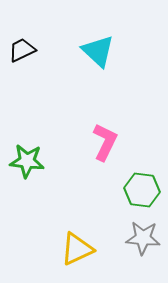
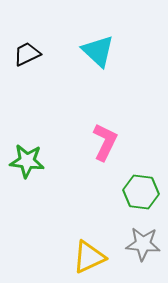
black trapezoid: moved 5 px right, 4 px down
green hexagon: moved 1 px left, 2 px down
gray star: moved 6 px down
yellow triangle: moved 12 px right, 8 px down
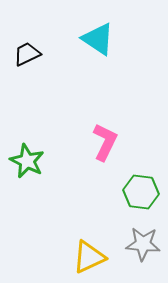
cyan triangle: moved 12 px up; rotated 9 degrees counterclockwise
green star: rotated 20 degrees clockwise
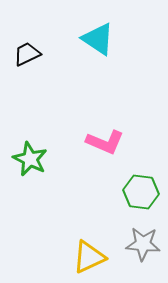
pink L-shape: rotated 87 degrees clockwise
green star: moved 3 px right, 2 px up
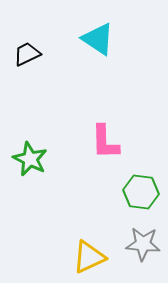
pink L-shape: rotated 66 degrees clockwise
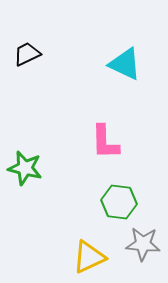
cyan triangle: moved 27 px right, 25 px down; rotated 9 degrees counterclockwise
green star: moved 5 px left, 9 px down; rotated 12 degrees counterclockwise
green hexagon: moved 22 px left, 10 px down
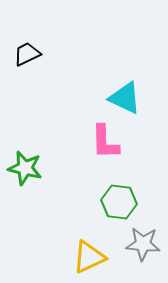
cyan triangle: moved 34 px down
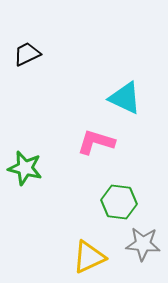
pink L-shape: moved 9 px left; rotated 108 degrees clockwise
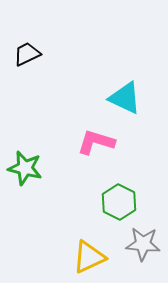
green hexagon: rotated 20 degrees clockwise
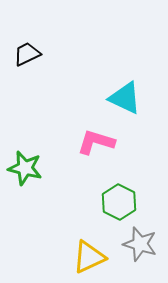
gray star: moved 3 px left; rotated 12 degrees clockwise
